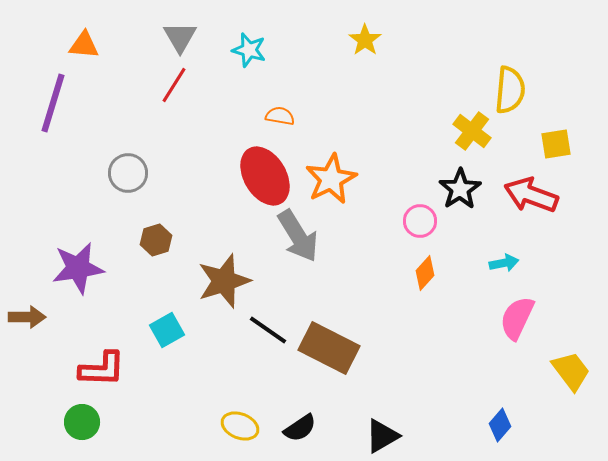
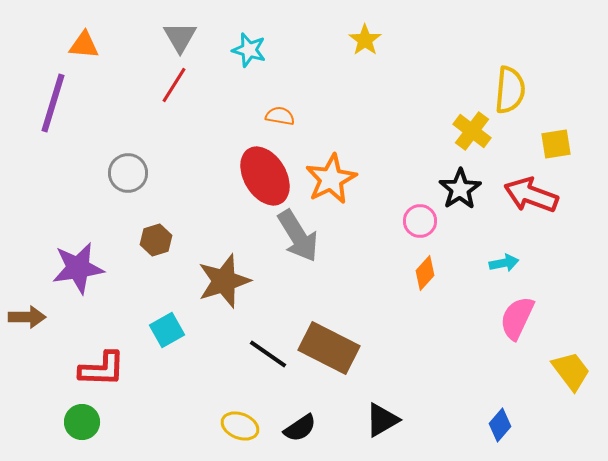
black line: moved 24 px down
black triangle: moved 16 px up
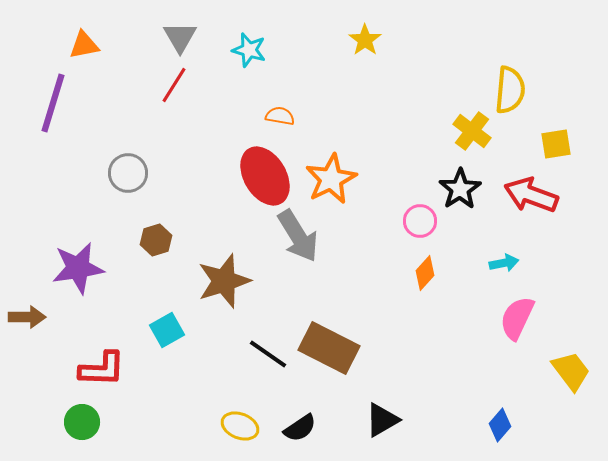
orange triangle: rotated 16 degrees counterclockwise
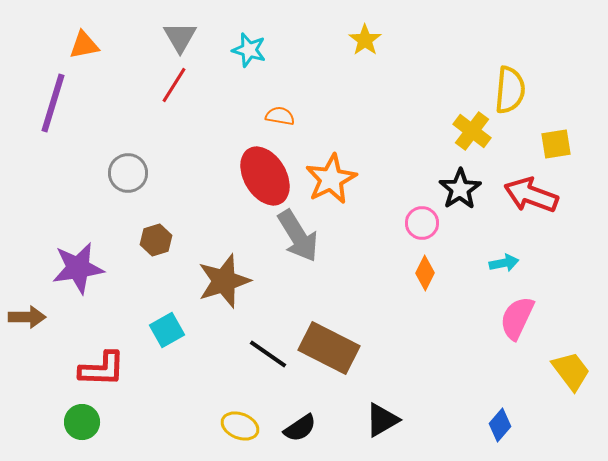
pink circle: moved 2 px right, 2 px down
orange diamond: rotated 16 degrees counterclockwise
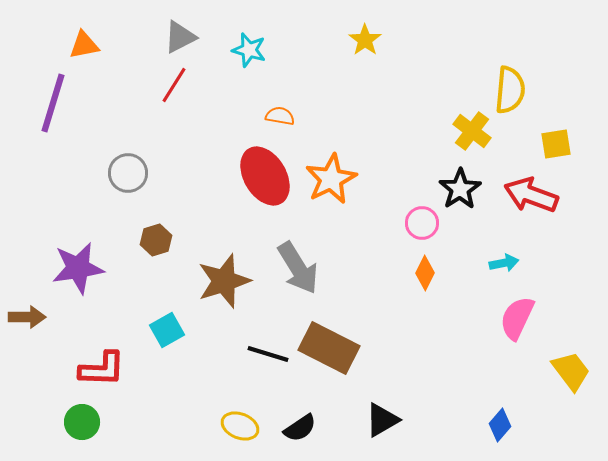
gray triangle: rotated 33 degrees clockwise
gray arrow: moved 32 px down
black line: rotated 18 degrees counterclockwise
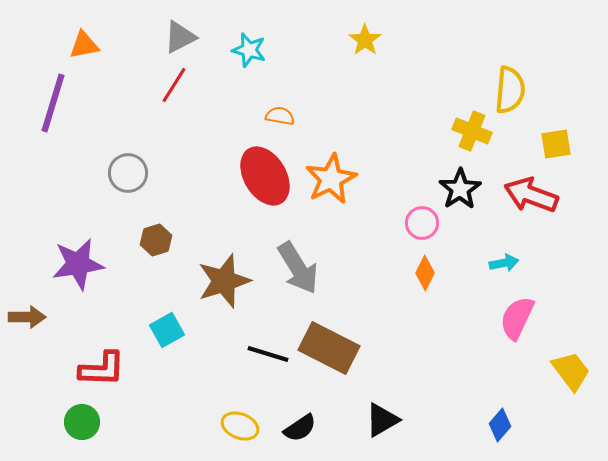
yellow cross: rotated 15 degrees counterclockwise
purple star: moved 4 px up
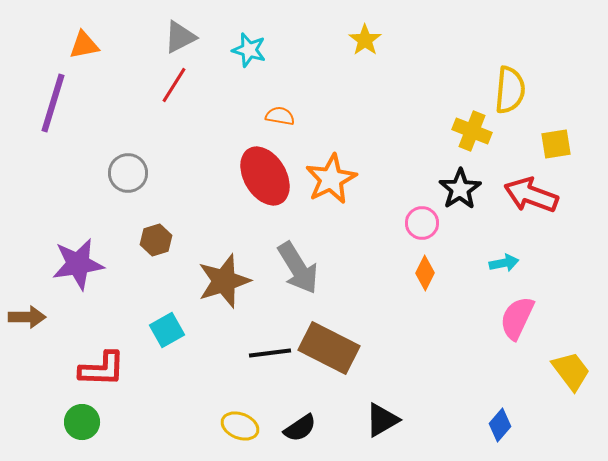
black line: moved 2 px right, 1 px up; rotated 24 degrees counterclockwise
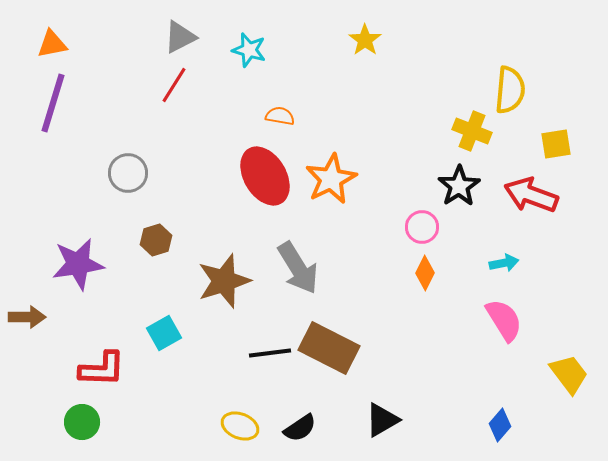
orange triangle: moved 32 px left, 1 px up
black star: moved 1 px left, 3 px up
pink circle: moved 4 px down
pink semicircle: moved 13 px left, 2 px down; rotated 123 degrees clockwise
cyan square: moved 3 px left, 3 px down
yellow trapezoid: moved 2 px left, 3 px down
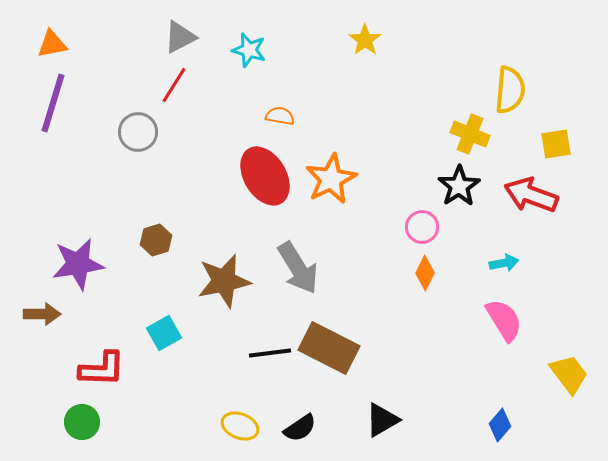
yellow cross: moved 2 px left, 3 px down
gray circle: moved 10 px right, 41 px up
brown star: rotated 6 degrees clockwise
brown arrow: moved 15 px right, 3 px up
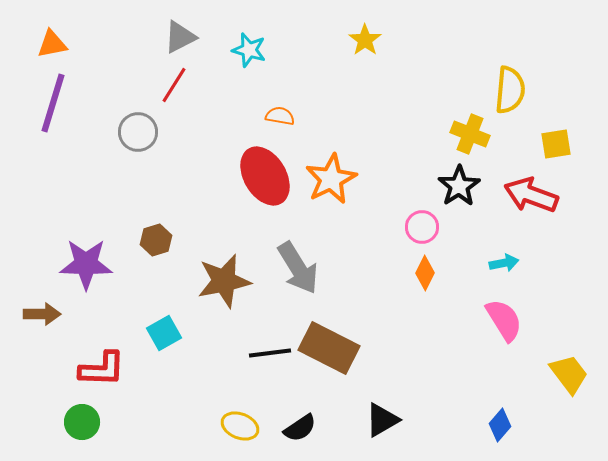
purple star: moved 8 px right; rotated 10 degrees clockwise
